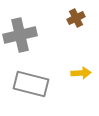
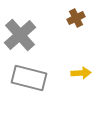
gray cross: rotated 28 degrees counterclockwise
gray rectangle: moved 2 px left, 6 px up
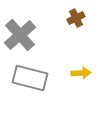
gray rectangle: moved 1 px right
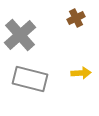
gray rectangle: moved 1 px down
